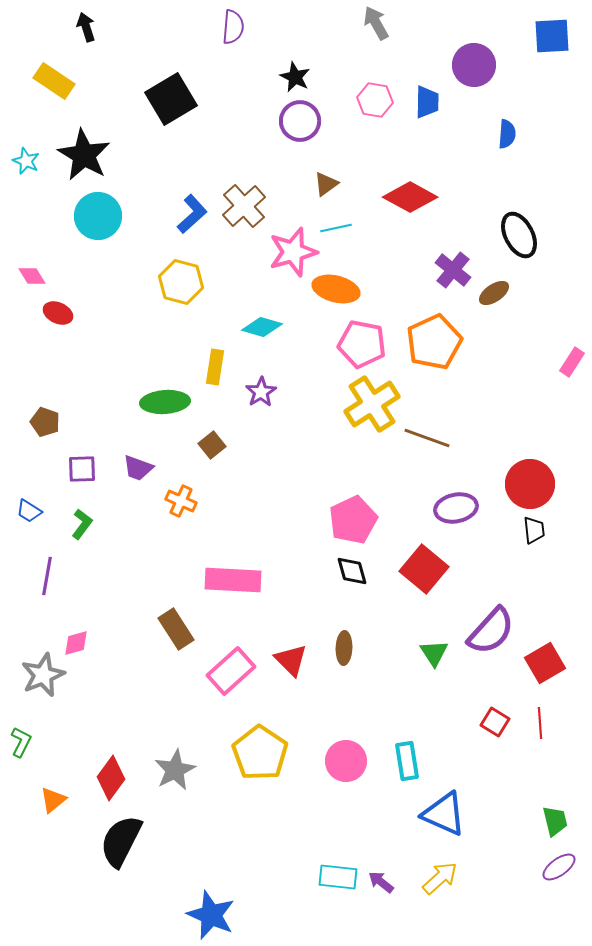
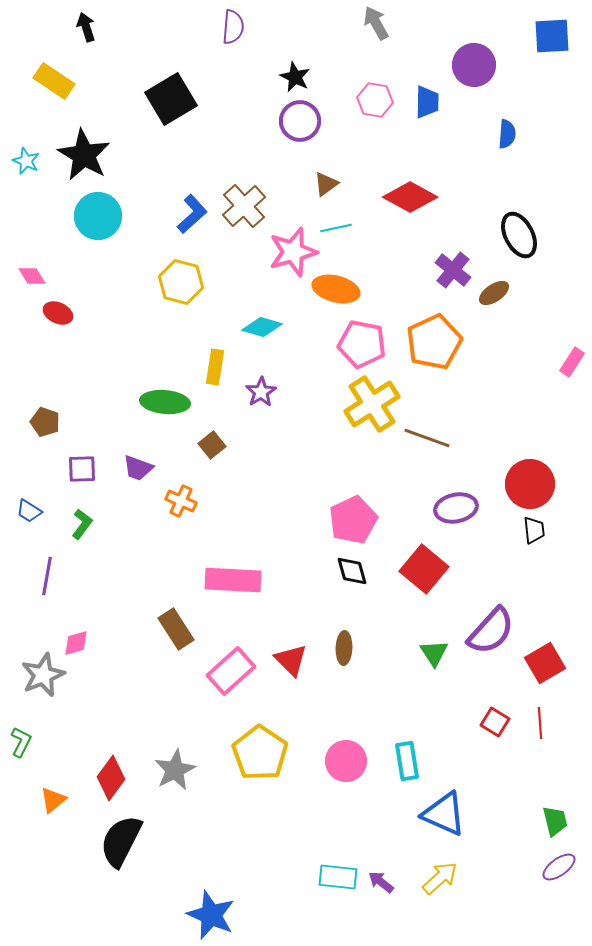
green ellipse at (165, 402): rotated 9 degrees clockwise
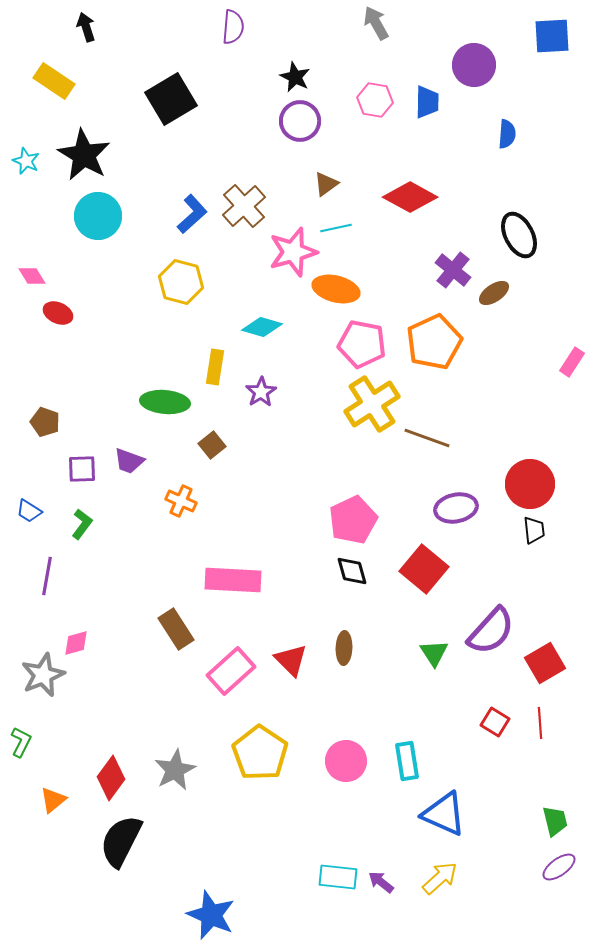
purple trapezoid at (138, 468): moved 9 px left, 7 px up
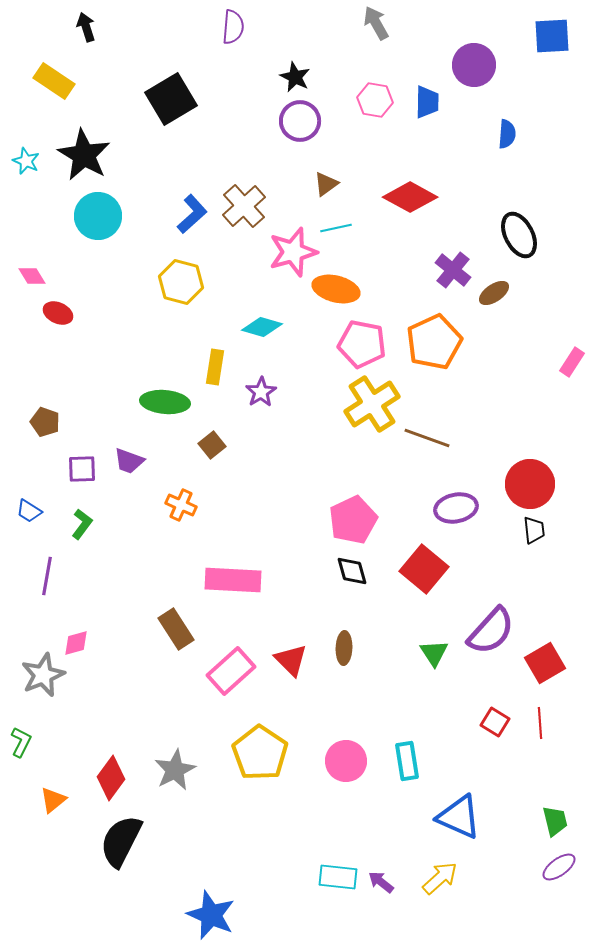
orange cross at (181, 501): moved 4 px down
blue triangle at (444, 814): moved 15 px right, 3 px down
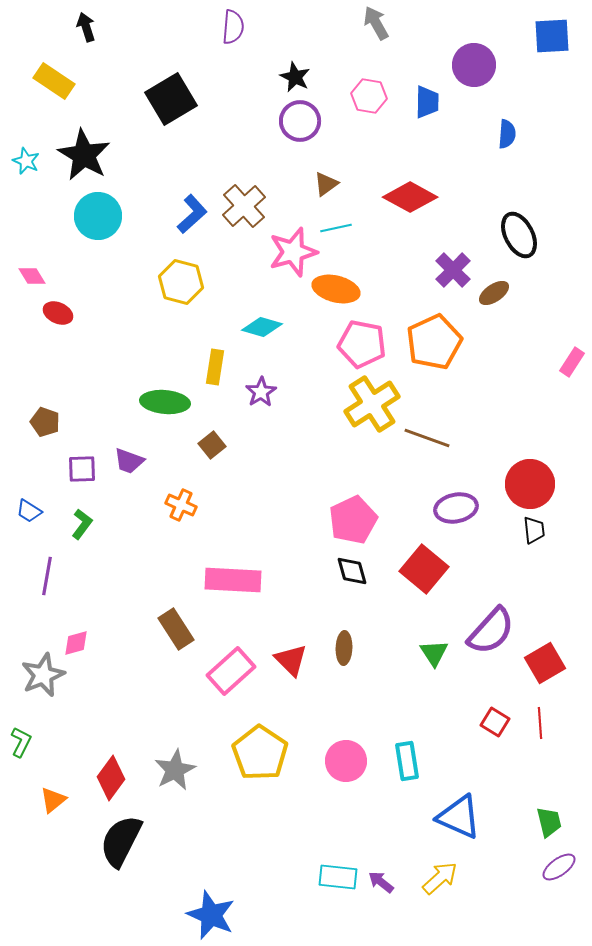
pink hexagon at (375, 100): moved 6 px left, 4 px up
purple cross at (453, 270): rotated 6 degrees clockwise
green trapezoid at (555, 821): moved 6 px left, 1 px down
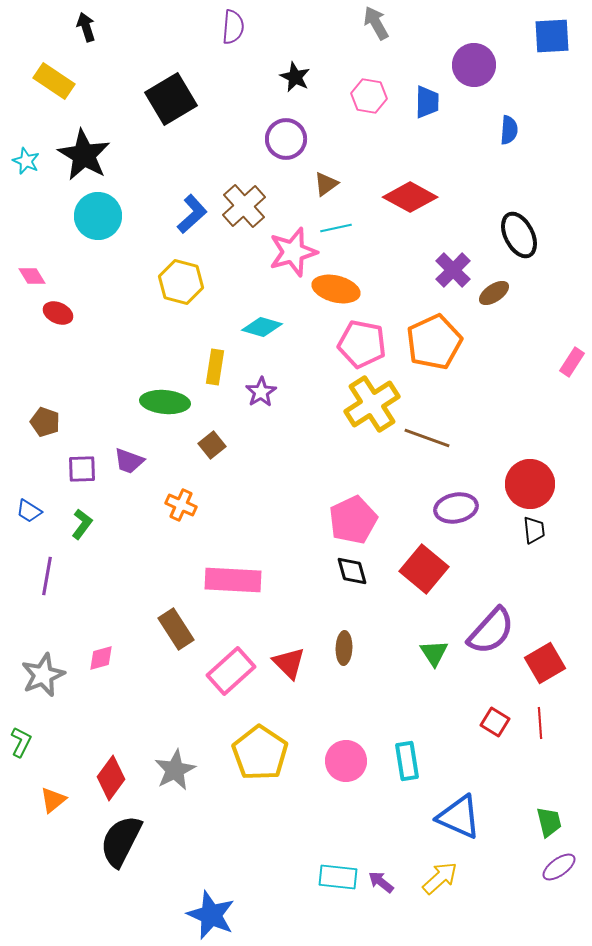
purple circle at (300, 121): moved 14 px left, 18 px down
blue semicircle at (507, 134): moved 2 px right, 4 px up
pink diamond at (76, 643): moved 25 px right, 15 px down
red triangle at (291, 660): moved 2 px left, 3 px down
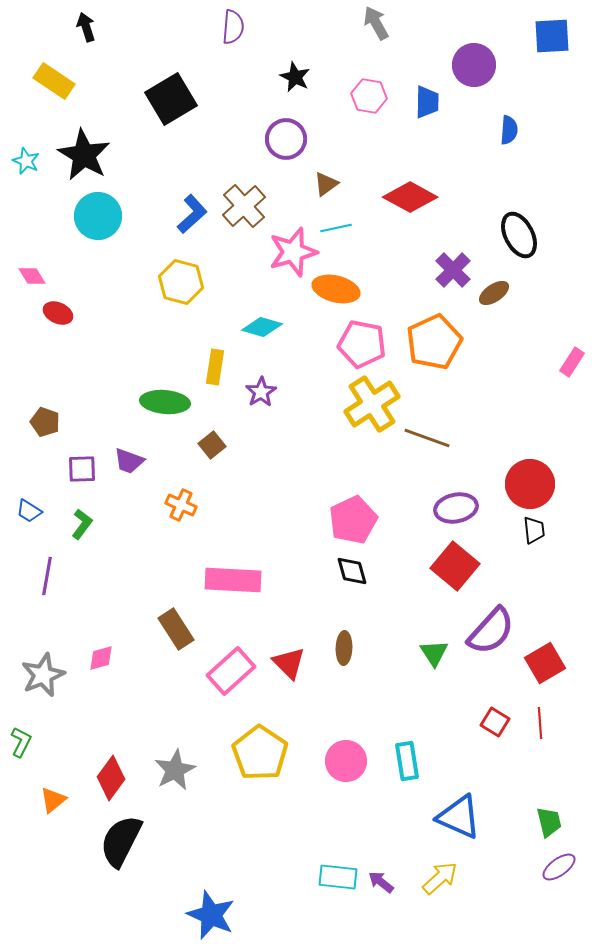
red square at (424, 569): moved 31 px right, 3 px up
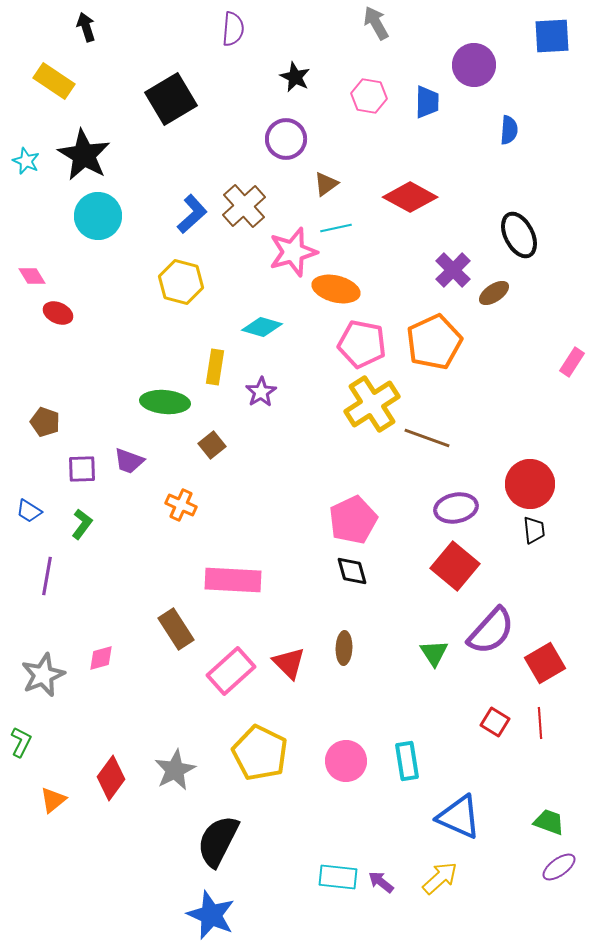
purple semicircle at (233, 27): moved 2 px down
yellow pentagon at (260, 753): rotated 8 degrees counterclockwise
green trapezoid at (549, 822): rotated 56 degrees counterclockwise
black semicircle at (121, 841): moved 97 px right
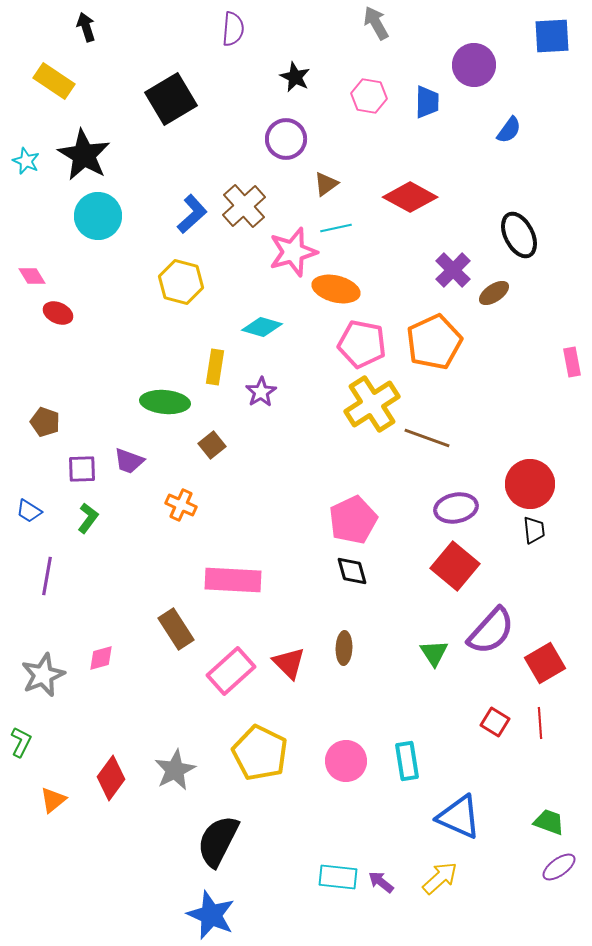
blue semicircle at (509, 130): rotated 32 degrees clockwise
pink rectangle at (572, 362): rotated 44 degrees counterclockwise
green L-shape at (82, 524): moved 6 px right, 6 px up
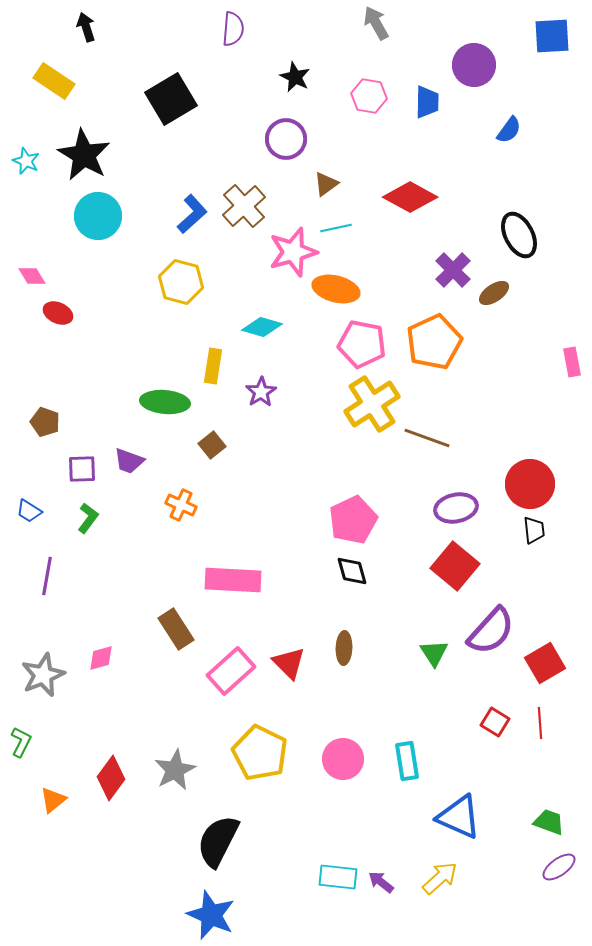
yellow rectangle at (215, 367): moved 2 px left, 1 px up
pink circle at (346, 761): moved 3 px left, 2 px up
